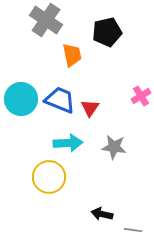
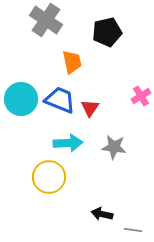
orange trapezoid: moved 7 px down
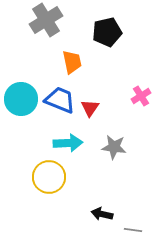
gray cross: rotated 24 degrees clockwise
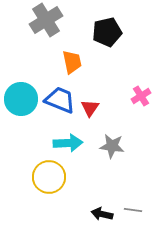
gray star: moved 2 px left, 1 px up
gray line: moved 20 px up
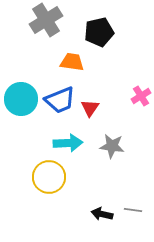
black pentagon: moved 8 px left
orange trapezoid: rotated 70 degrees counterclockwise
blue trapezoid: rotated 136 degrees clockwise
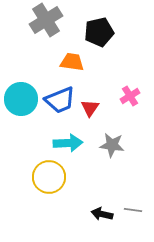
pink cross: moved 11 px left
gray star: moved 1 px up
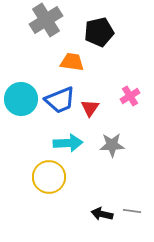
gray star: rotated 10 degrees counterclockwise
gray line: moved 1 px left, 1 px down
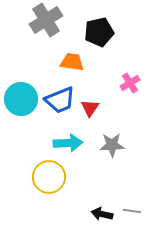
pink cross: moved 13 px up
